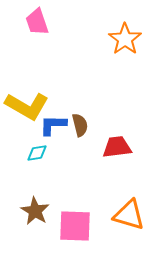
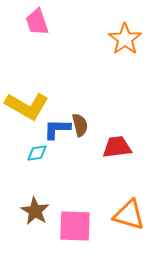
blue L-shape: moved 4 px right, 4 px down
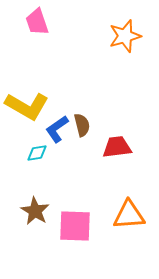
orange star: moved 3 px up; rotated 20 degrees clockwise
brown semicircle: moved 2 px right
blue L-shape: rotated 36 degrees counterclockwise
orange triangle: rotated 20 degrees counterclockwise
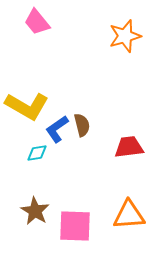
pink trapezoid: rotated 20 degrees counterclockwise
red trapezoid: moved 12 px right
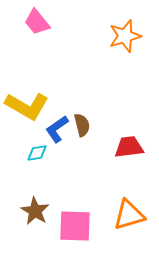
orange triangle: rotated 12 degrees counterclockwise
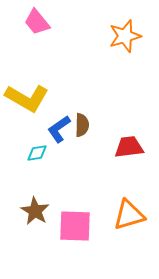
yellow L-shape: moved 8 px up
brown semicircle: rotated 15 degrees clockwise
blue L-shape: moved 2 px right
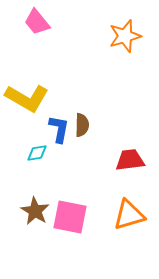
blue L-shape: rotated 136 degrees clockwise
red trapezoid: moved 1 px right, 13 px down
pink square: moved 5 px left, 9 px up; rotated 9 degrees clockwise
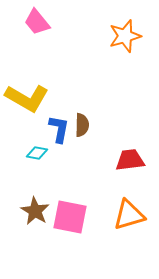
cyan diamond: rotated 20 degrees clockwise
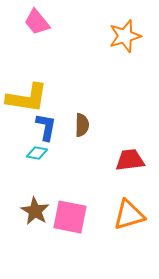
yellow L-shape: rotated 21 degrees counterclockwise
blue L-shape: moved 13 px left, 2 px up
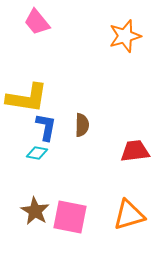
red trapezoid: moved 5 px right, 9 px up
